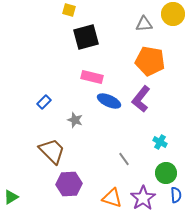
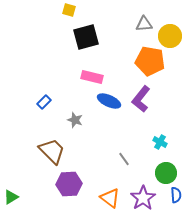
yellow circle: moved 3 px left, 22 px down
orange triangle: moved 2 px left; rotated 20 degrees clockwise
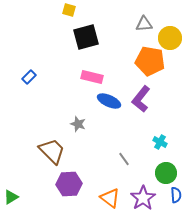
yellow circle: moved 2 px down
blue rectangle: moved 15 px left, 25 px up
gray star: moved 3 px right, 4 px down
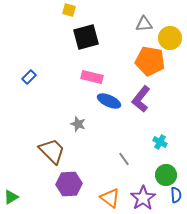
green circle: moved 2 px down
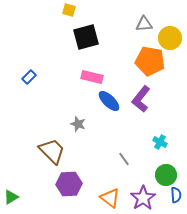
blue ellipse: rotated 20 degrees clockwise
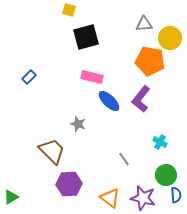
purple star: rotated 25 degrees counterclockwise
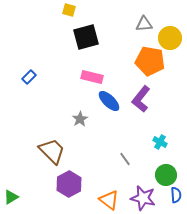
gray star: moved 2 px right, 5 px up; rotated 21 degrees clockwise
gray line: moved 1 px right
purple hexagon: rotated 25 degrees counterclockwise
orange triangle: moved 1 px left, 2 px down
